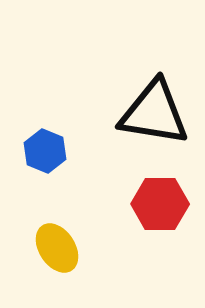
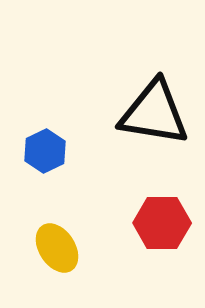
blue hexagon: rotated 12 degrees clockwise
red hexagon: moved 2 px right, 19 px down
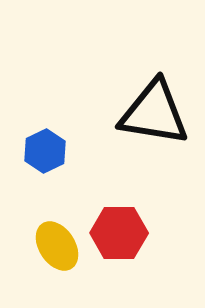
red hexagon: moved 43 px left, 10 px down
yellow ellipse: moved 2 px up
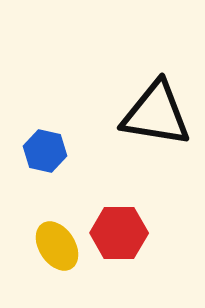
black triangle: moved 2 px right, 1 px down
blue hexagon: rotated 21 degrees counterclockwise
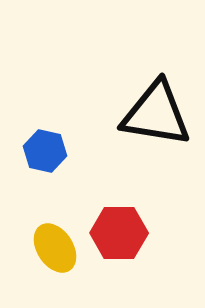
yellow ellipse: moved 2 px left, 2 px down
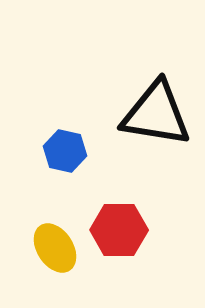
blue hexagon: moved 20 px right
red hexagon: moved 3 px up
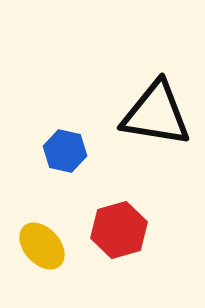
red hexagon: rotated 16 degrees counterclockwise
yellow ellipse: moved 13 px left, 2 px up; rotated 9 degrees counterclockwise
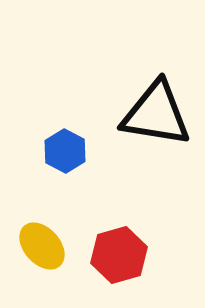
blue hexagon: rotated 15 degrees clockwise
red hexagon: moved 25 px down
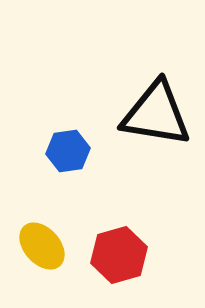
blue hexagon: moved 3 px right; rotated 24 degrees clockwise
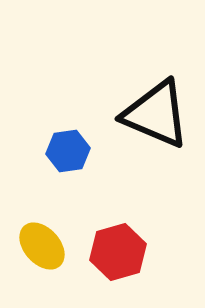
black triangle: rotated 14 degrees clockwise
red hexagon: moved 1 px left, 3 px up
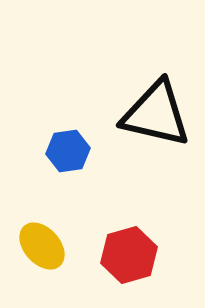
black triangle: rotated 10 degrees counterclockwise
red hexagon: moved 11 px right, 3 px down
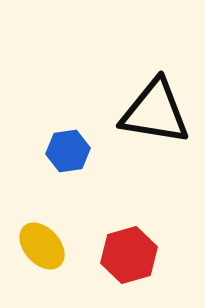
black triangle: moved 1 px left, 2 px up; rotated 4 degrees counterclockwise
